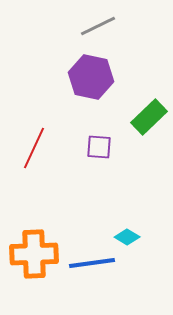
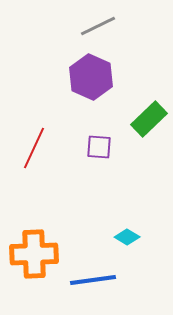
purple hexagon: rotated 12 degrees clockwise
green rectangle: moved 2 px down
blue line: moved 1 px right, 17 px down
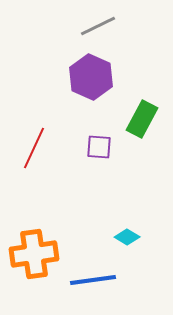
green rectangle: moved 7 px left; rotated 18 degrees counterclockwise
orange cross: rotated 6 degrees counterclockwise
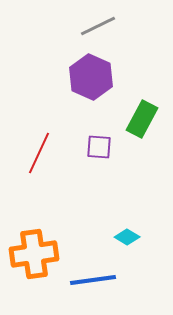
red line: moved 5 px right, 5 px down
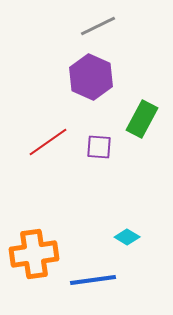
red line: moved 9 px right, 11 px up; rotated 30 degrees clockwise
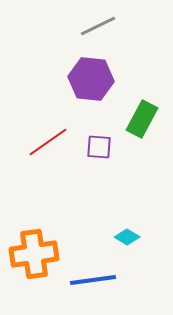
purple hexagon: moved 2 px down; rotated 18 degrees counterclockwise
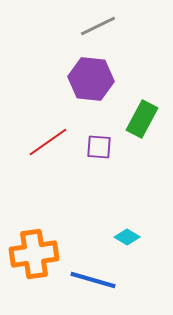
blue line: rotated 24 degrees clockwise
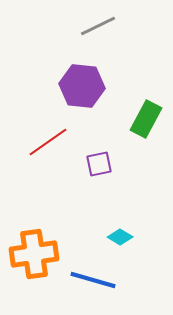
purple hexagon: moved 9 px left, 7 px down
green rectangle: moved 4 px right
purple square: moved 17 px down; rotated 16 degrees counterclockwise
cyan diamond: moved 7 px left
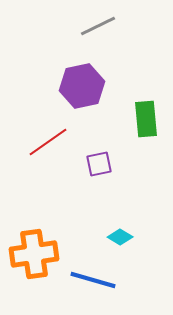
purple hexagon: rotated 18 degrees counterclockwise
green rectangle: rotated 33 degrees counterclockwise
